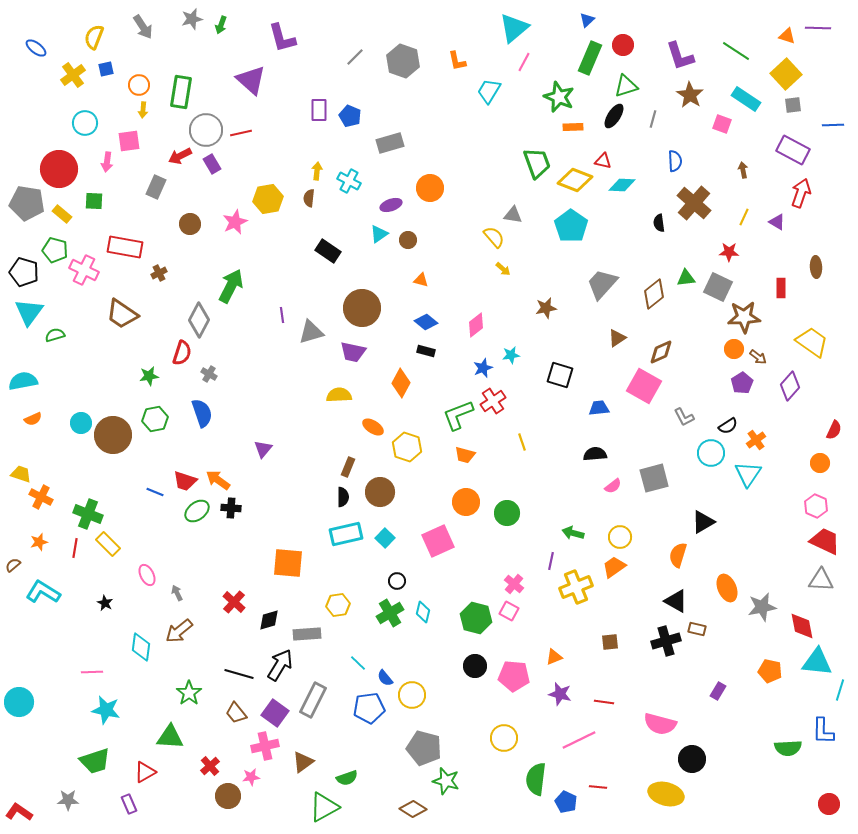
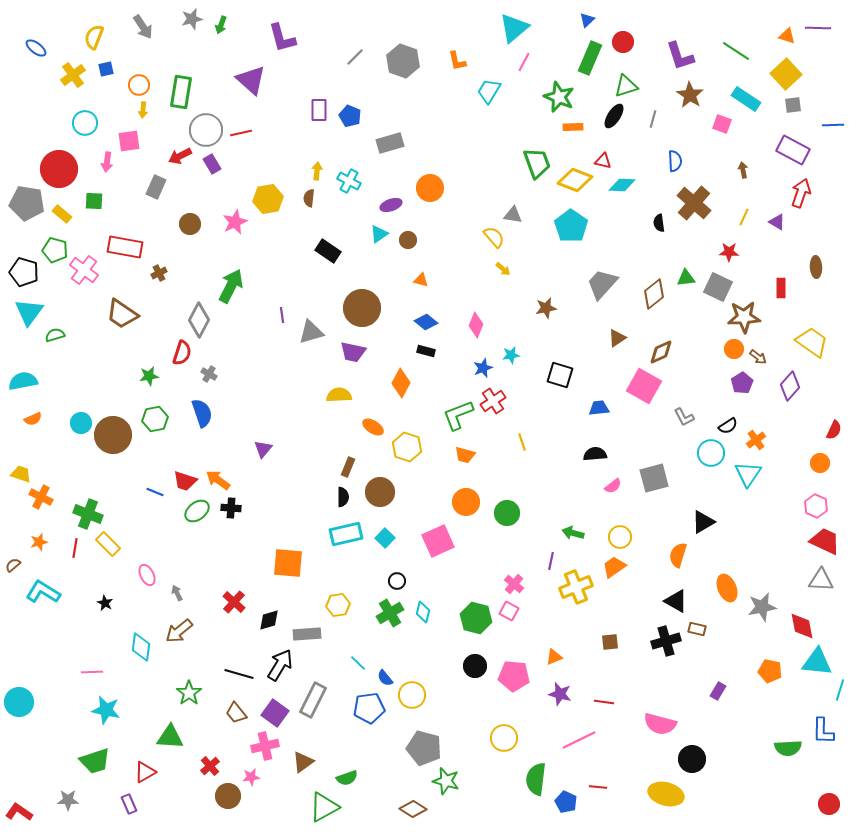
red circle at (623, 45): moved 3 px up
pink cross at (84, 270): rotated 12 degrees clockwise
pink diamond at (476, 325): rotated 30 degrees counterclockwise
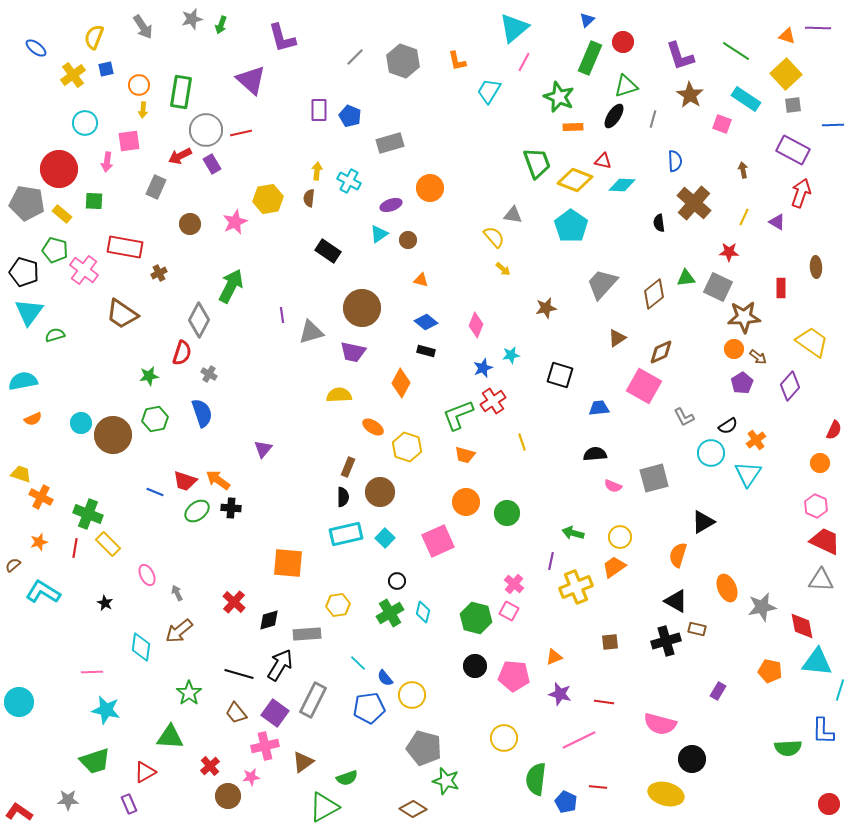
pink semicircle at (613, 486): rotated 60 degrees clockwise
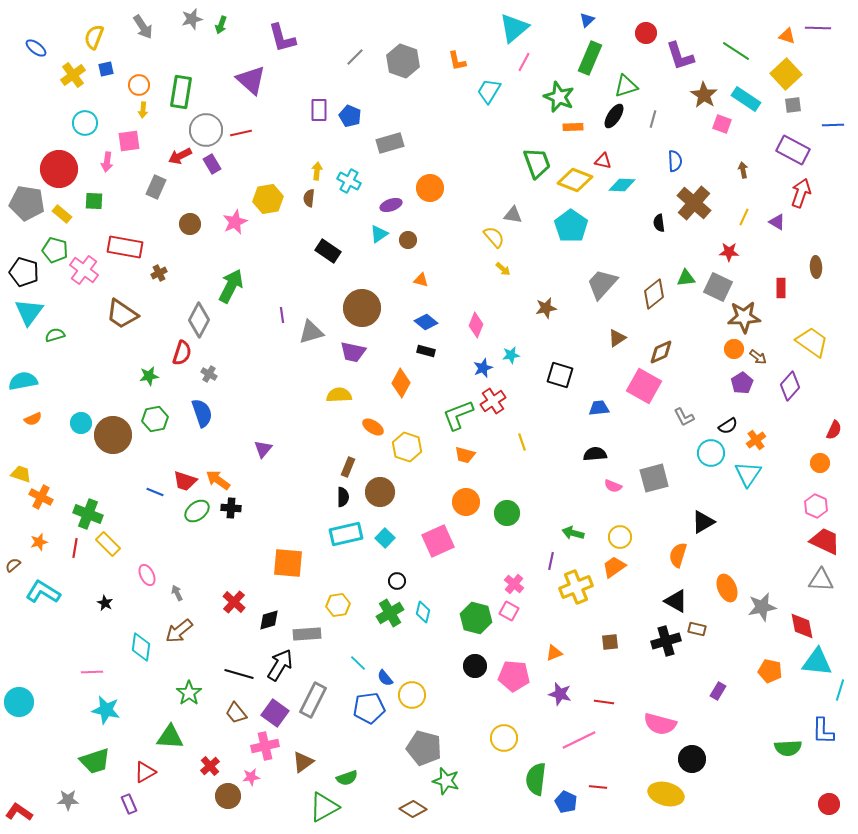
red circle at (623, 42): moved 23 px right, 9 px up
brown star at (690, 95): moved 14 px right
orange triangle at (554, 657): moved 4 px up
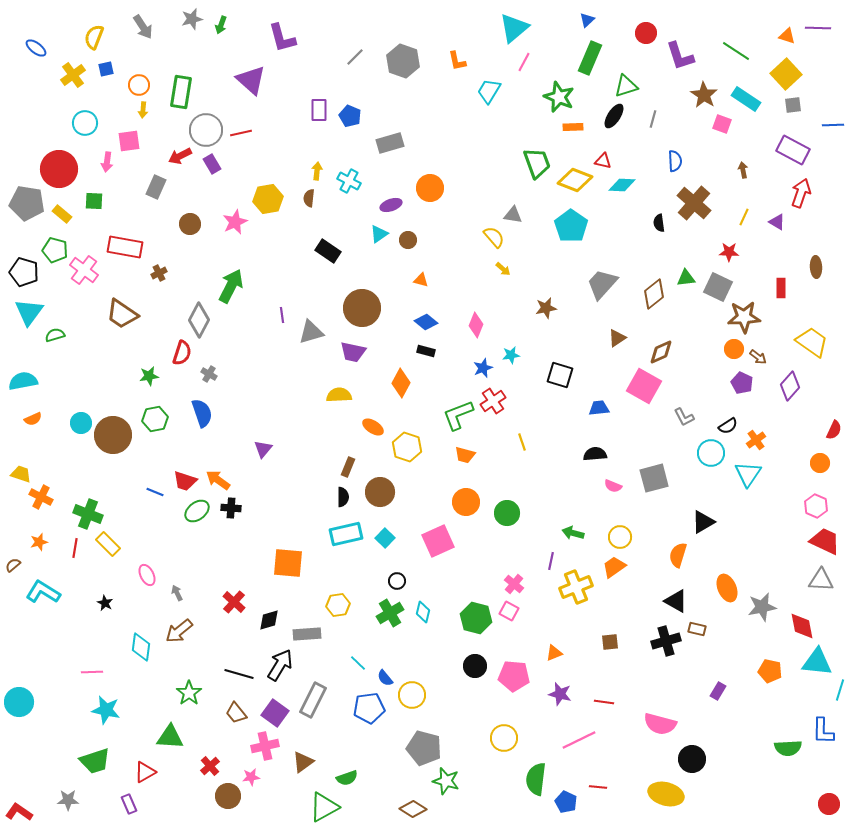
purple pentagon at (742, 383): rotated 15 degrees counterclockwise
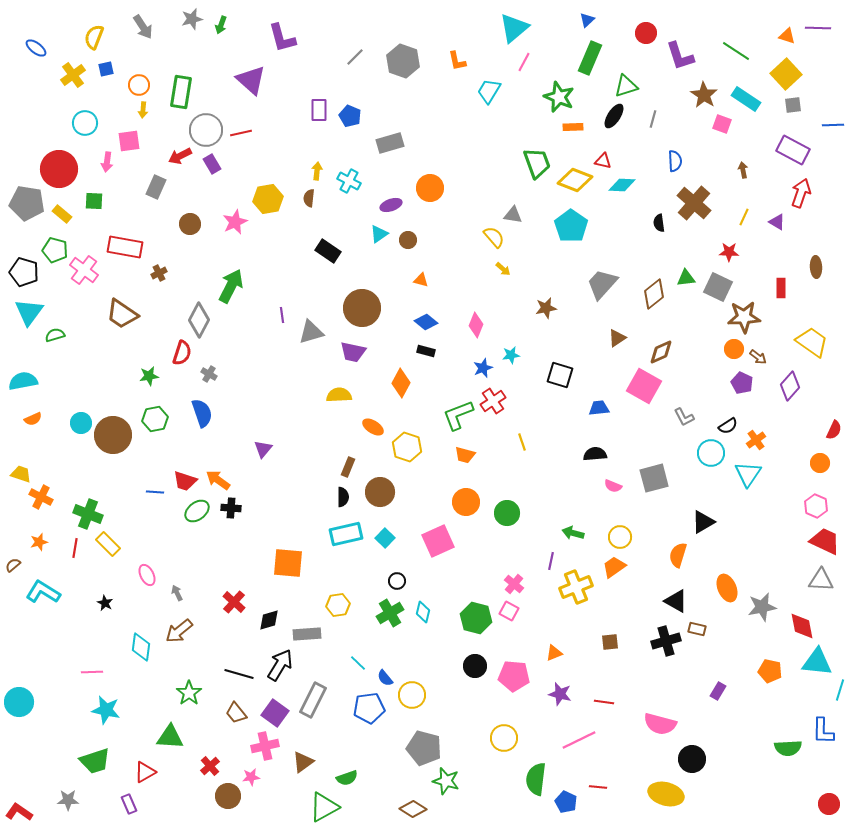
blue line at (155, 492): rotated 18 degrees counterclockwise
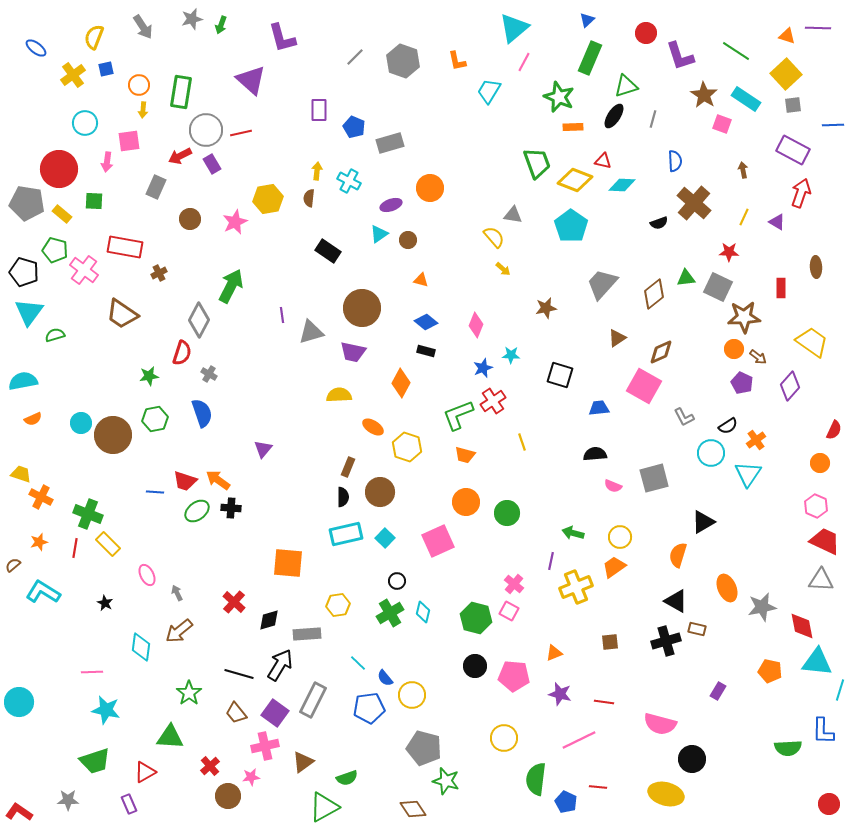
blue pentagon at (350, 116): moved 4 px right, 11 px down
black semicircle at (659, 223): rotated 102 degrees counterclockwise
brown circle at (190, 224): moved 5 px up
cyan star at (511, 355): rotated 12 degrees clockwise
brown diamond at (413, 809): rotated 24 degrees clockwise
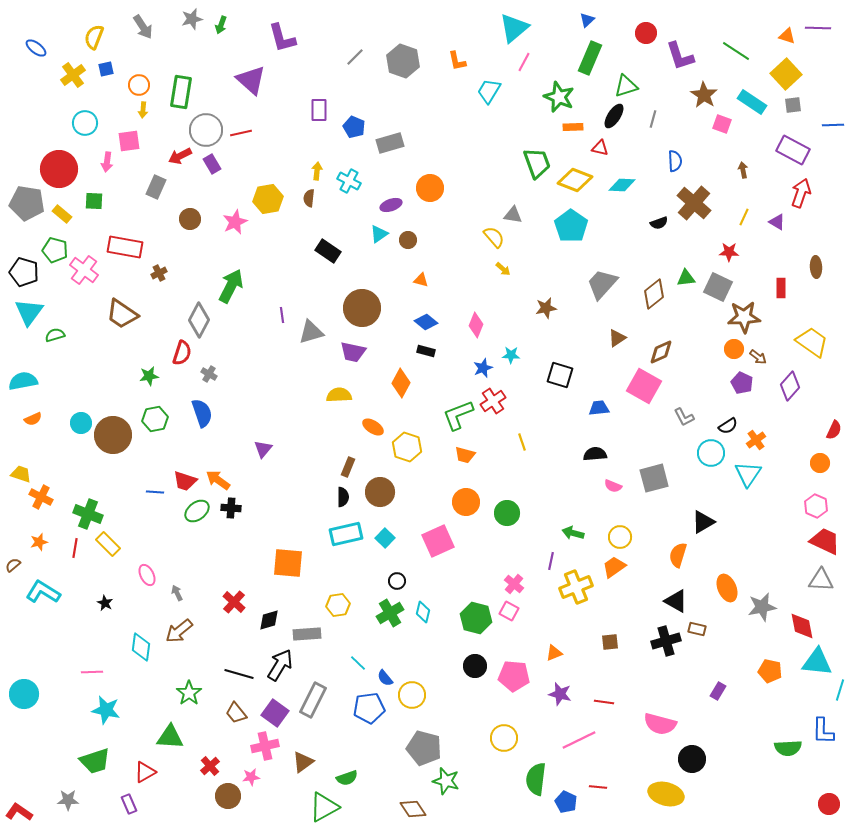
cyan rectangle at (746, 99): moved 6 px right, 3 px down
red triangle at (603, 161): moved 3 px left, 13 px up
cyan circle at (19, 702): moved 5 px right, 8 px up
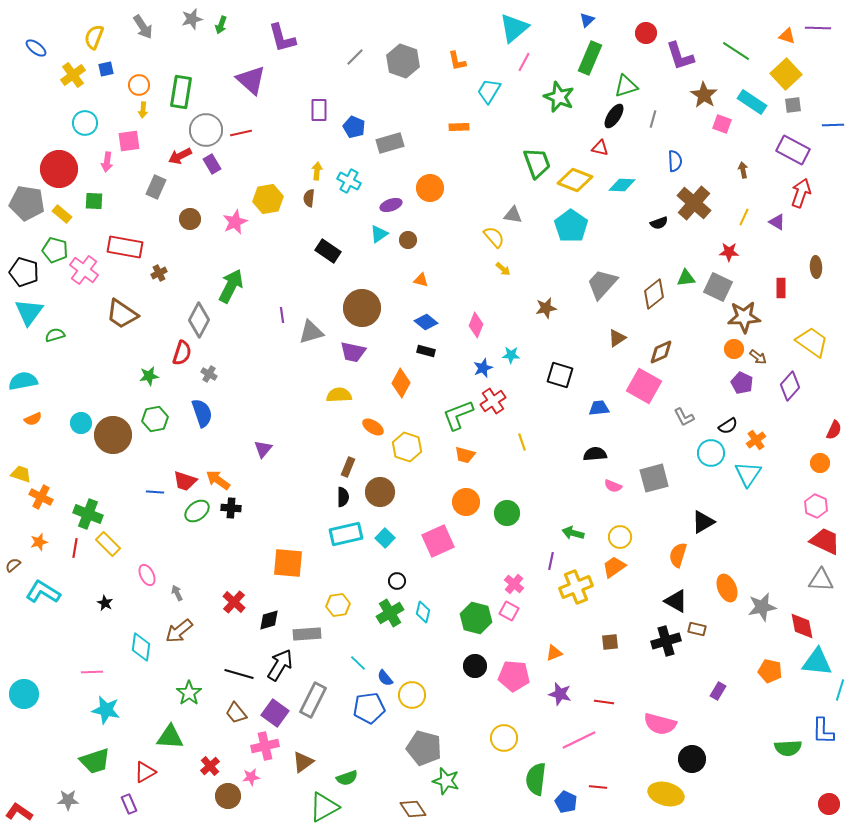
orange rectangle at (573, 127): moved 114 px left
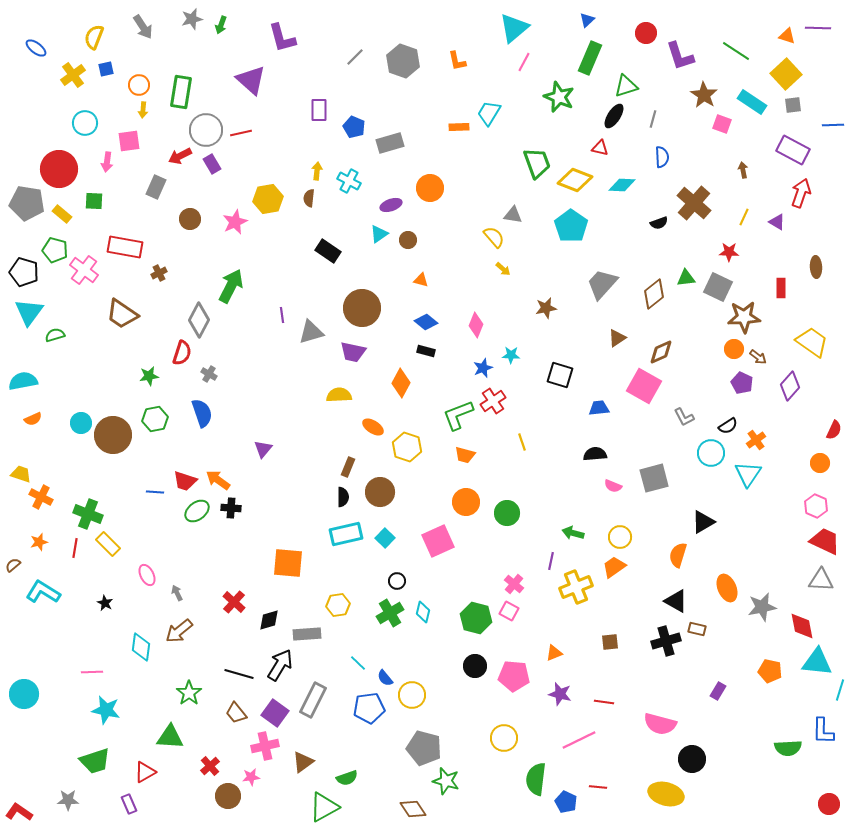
cyan trapezoid at (489, 91): moved 22 px down
blue semicircle at (675, 161): moved 13 px left, 4 px up
